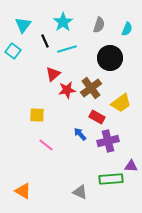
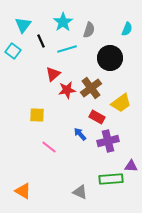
gray semicircle: moved 10 px left, 5 px down
black line: moved 4 px left
pink line: moved 3 px right, 2 px down
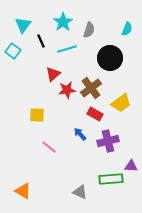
red rectangle: moved 2 px left, 3 px up
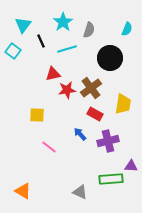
red triangle: rotated 28 degrees clockwise
yellow trapezoid: moved 2 px right, 1 px down; rotated 45 degrees counterclockwise
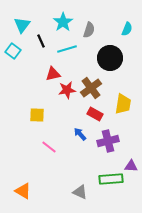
cyan triangle: moved 1 px left
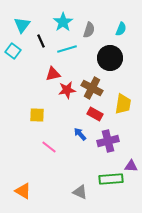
cyan semicircle: moved 6 px left
brown cross: moved 1 px right; rotated 25 degrees counterclockwise
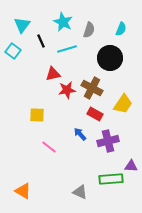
cyan star: rotated 12 degrees counterclockwise
yellow trapezoid: rotated 25 degrees clockwise
